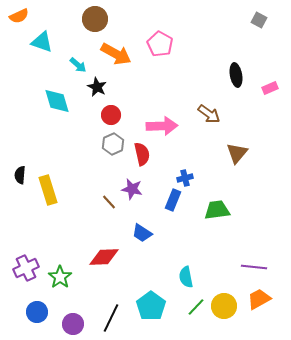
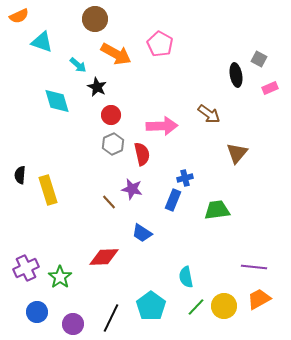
gray square: moved 39 px down
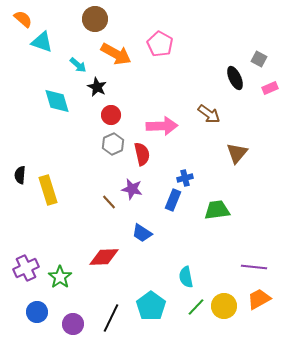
orange semicircle: moved 4 px right, 3 px down; rotated 114 degrees counterclockwise
black ellipse: moved 1 px left, 3 px down; rotated 15 degrees counterclockwise
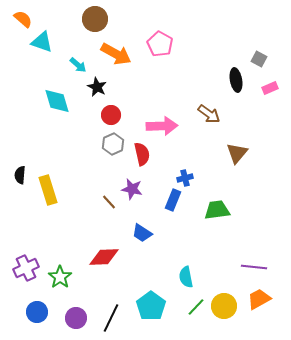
black ellipse: moved 1 px right, 2 px down; rotated 15 degrees clockwise
purple circle: moved 3 px right, 6 px up
